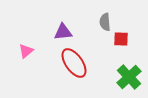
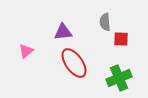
green cross: moved 10 px left, 1 px down; rotated 20 degrees clockwise
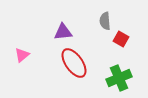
gray semicircle: moved 1 px up
red square: rotated 28 degrees clockwise
pink triangle: moved 4 px left, 4 px down
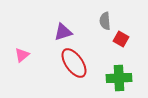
purple triangle: rotated 12 degrees counterclockwise
green cross: rotated 20 degrees clockwise
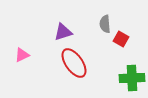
gray semicircle: moved 3 px down
pink triangle: rotated 14 degrees clockwise
green cross: moved 13 px right
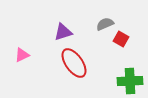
gray semicircle: rotated 72 degrees clockwise
green cross: moved 2 px left, 3 px down
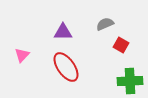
purple triangle: rotated 18 degrees clockwise
red square: moved 6 px down
pink triangle: rotated 21 degrees counterclockwise
red ellipse: moved 8 px left, 4 px down
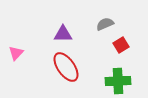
purple triangle: moved 2 px down
red square: rotated 28 degrees clockwise
pink triangle: moved 6 px left, 2 px up
green cross: moved 12 px left
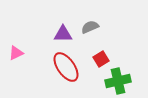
gray semicircle: moved 15 px left, 3 px down
red square: moved 20 px left, 14 px down
pink triangle: rotated 21 degrees clockwise
green cross: rotated 10 degrees counterclockwise
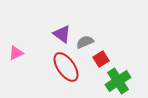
gray semicircle: moved 5 px left, 15 px down
purple triangle: moved 1 px left; rotated 36 degrees clockwise
green cross: rotated 20 degrees counterclockwise
